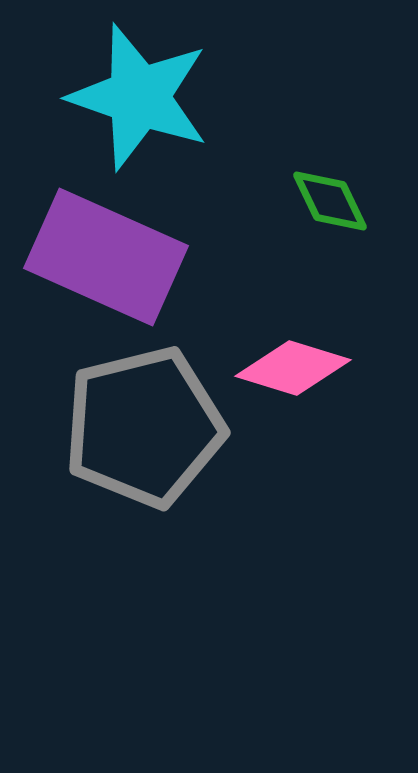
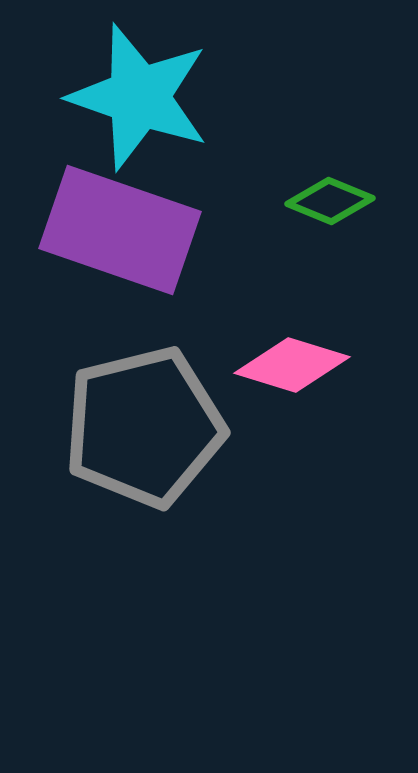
green diamond: rotated 42 degrees counterclockwise
purple rectangle: moved 14 px right, 27 px up; rotated 5 degrees counterclockwise
pink diamond: moved 1 px left, 3 px up
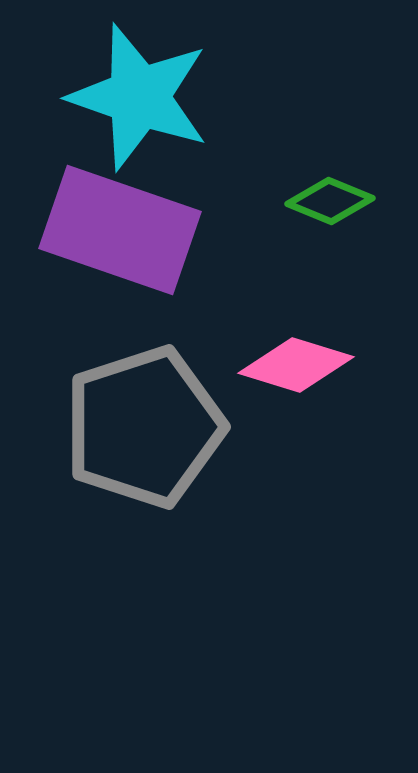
pink diamond: moved 4 px right
gray pentagon: rotated 4 degrees counterclockwise
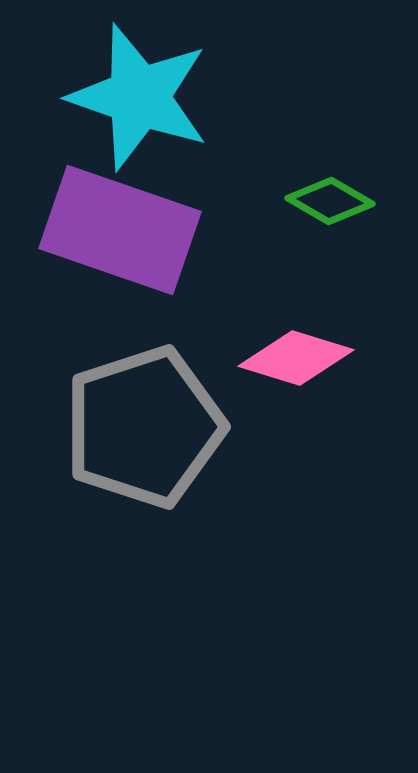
green diamond: rotated 8 degrees clockwise
pink diamond: moved 7 px up
